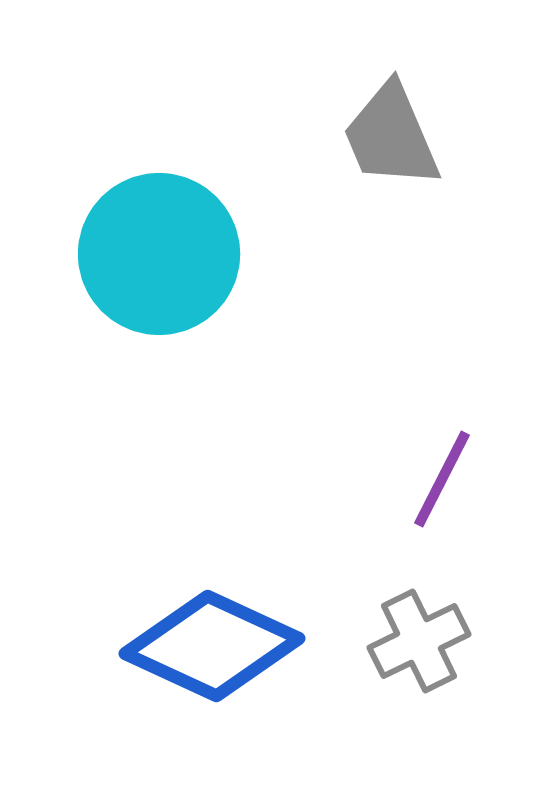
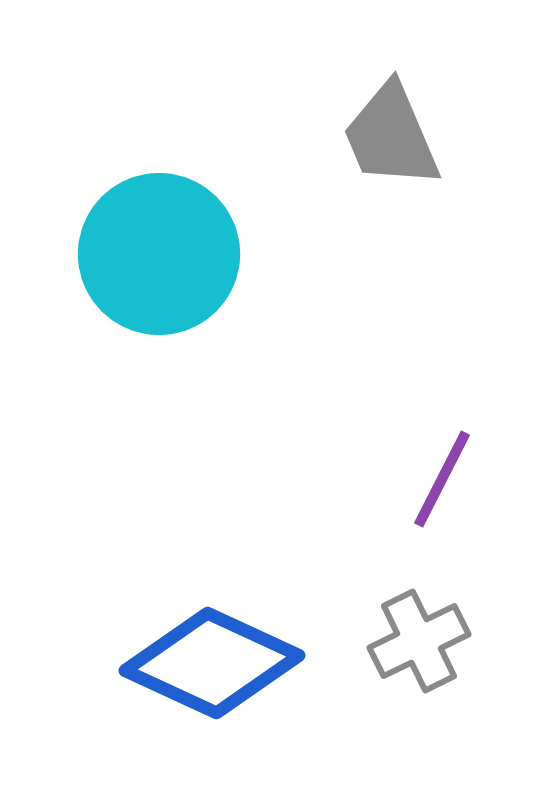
blue diamond: moved 17 px down
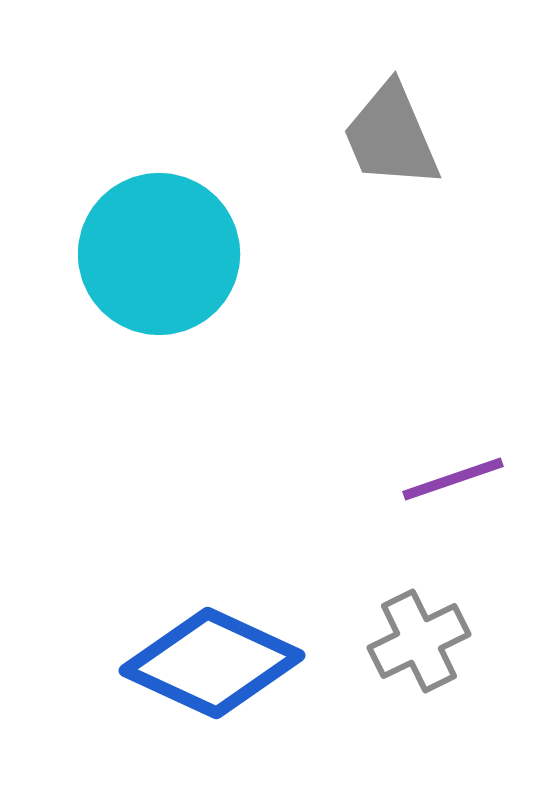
purple line: moved 11 px right; rotated 44 degrees clockwise
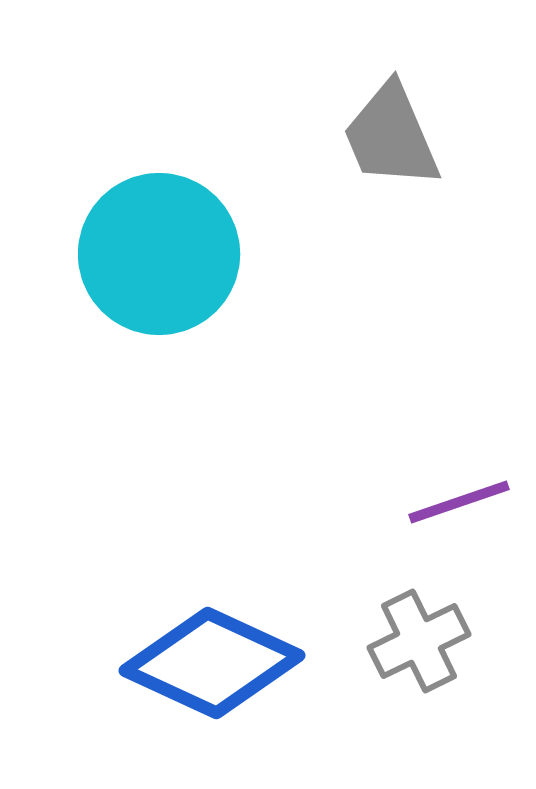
purple line: moved 6 px right, 23 px down
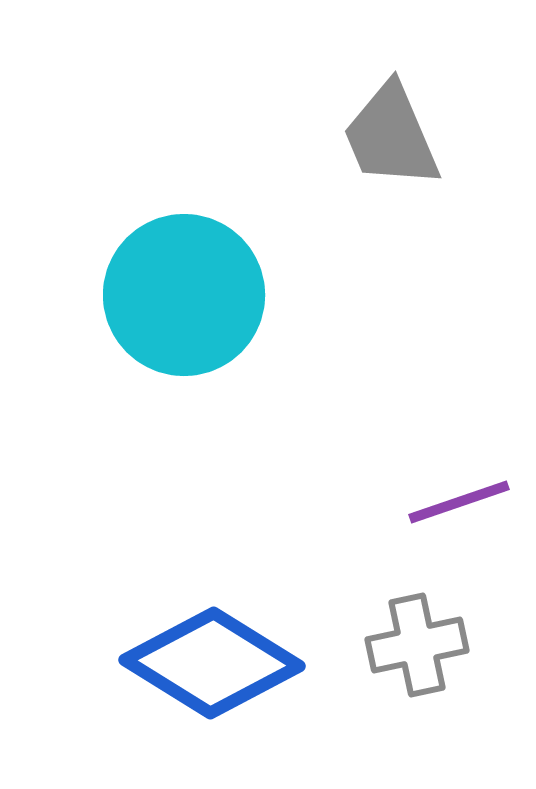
cyan circle: moved 25 px right, 41 px down
gray cross: moved 2 px left, 4 px down; rotated 14 degrees clockwise
blue diamond: rotated 7 degrees clockwise
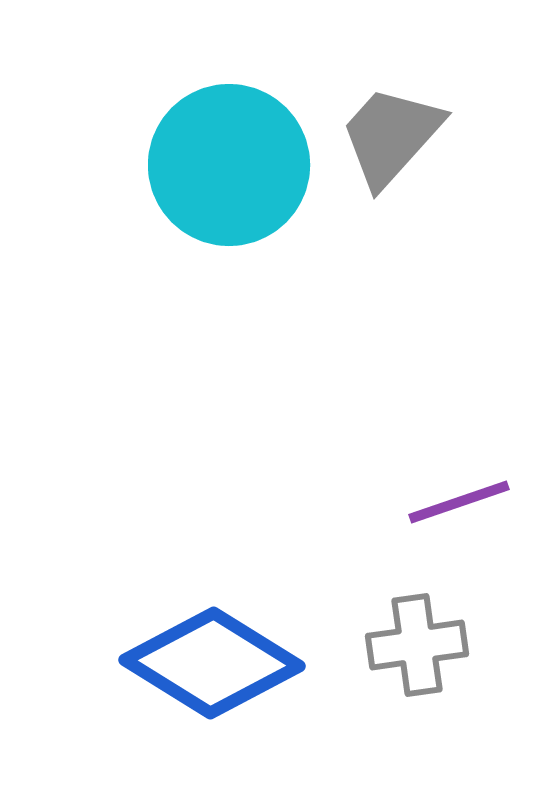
gray trapezoid: rotated 65 degrees clockwise
cyan circle: moved 45 px right, 130 px up
gray cross: rotated 4 degrees clockwise
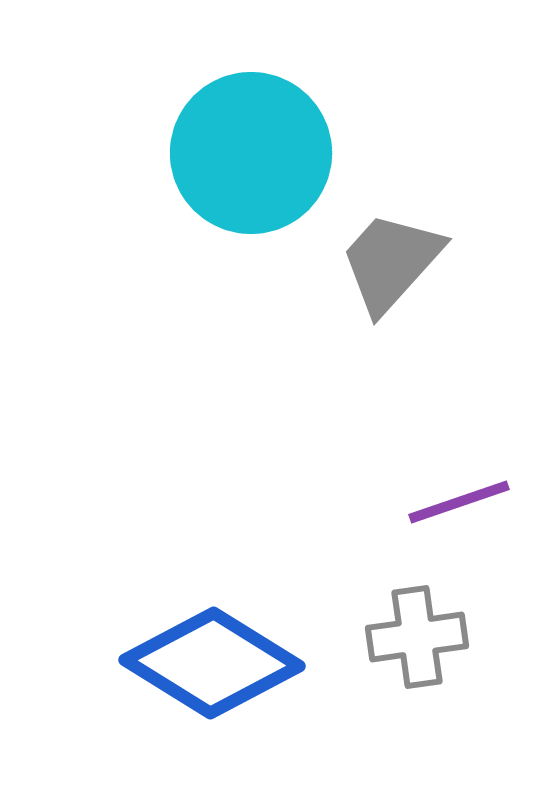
gray trapezoid: moved 126 px down
cyan circle: moved 22 px right, 12 px up
gray cross: moved 8 px up
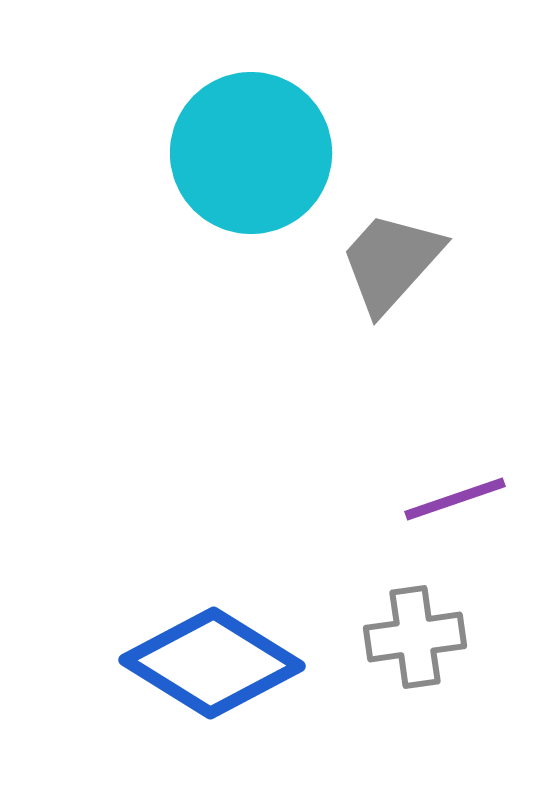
purple line: moved 4 px left, 3 px up
gray cross: moved 2 px left
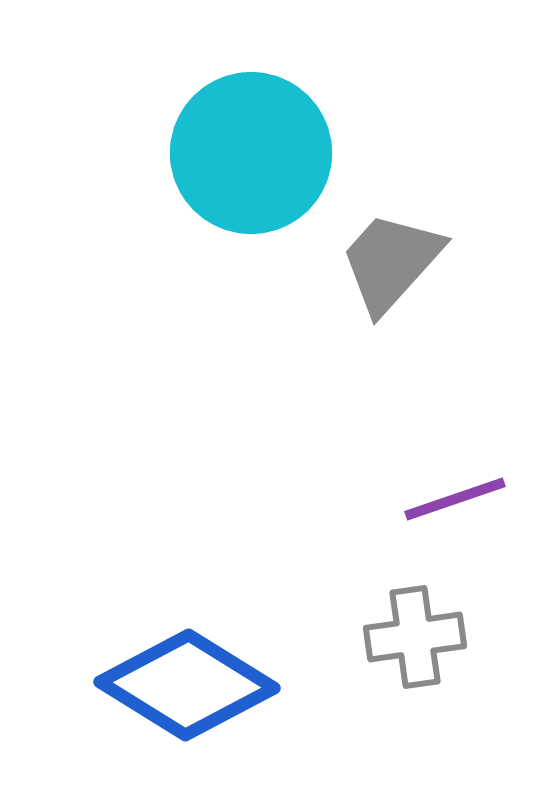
blue diamond: moved 25 px left, 22 px down
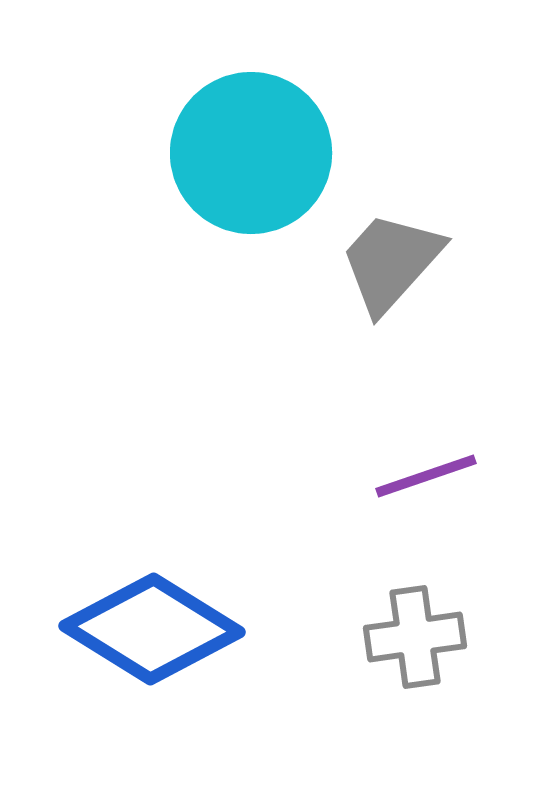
purple line: moved 29 px left, 23 px up
blue diamond: moved 35 px left, 56 px up
